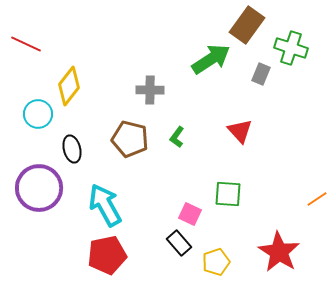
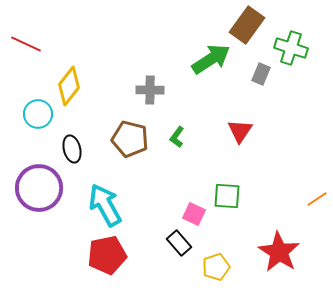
red triangle: rotated 16 degrees clockwise
green square: moved 1 px left, 2 px down
pink square: moved 4 px right
yellow pentagon: moved 5 px down
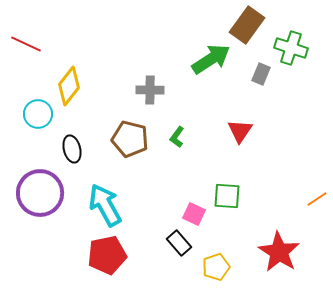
purple circle: moved 1 px right, 5 px down
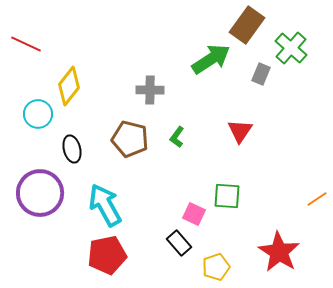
green cross: rotated 24 degrees clockwise
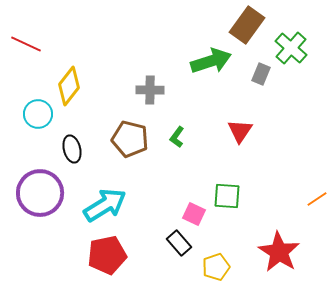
green arrow: moved 2 px down; rotated 15 degrees clockwise
cyan arrow: rotated 87 degrees clockwise
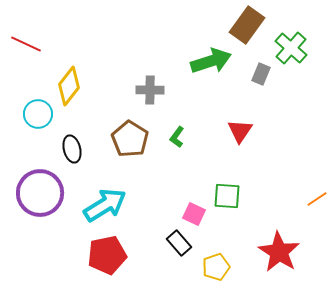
brown pentagon: rotated 18 degrees clockwise
